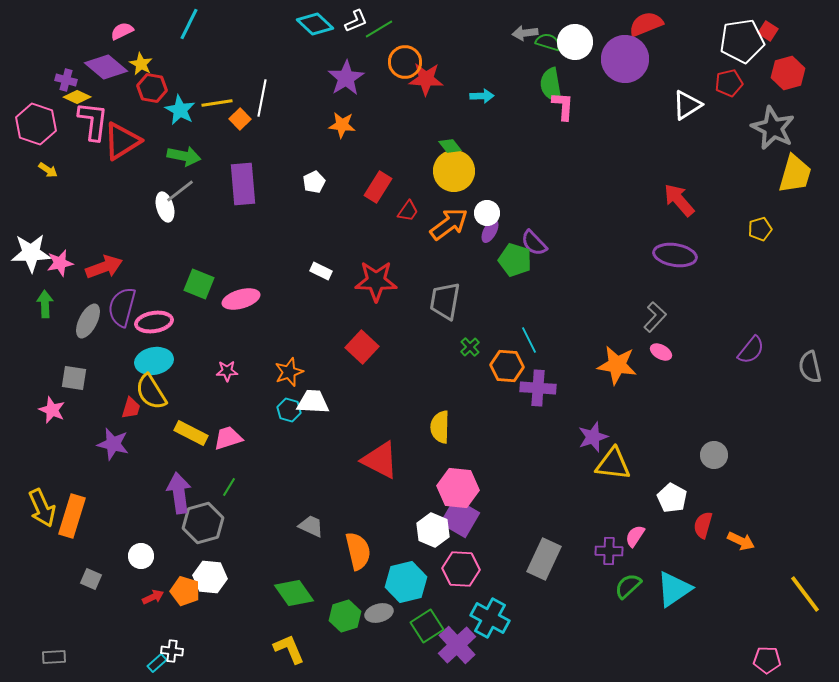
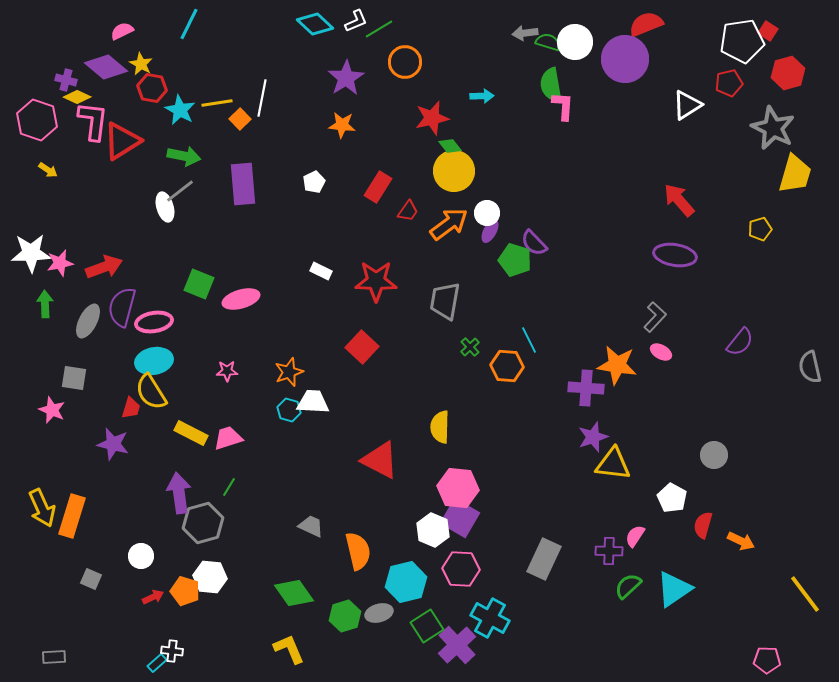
red star at (426, 79): moved 6 px right, 39 px down; rotated 16 degrees counterclockwise
pink hexagon at (36, 124): moved 1 px right, 4 px up
purple semicircle at (751, 350): moved 11 px left, 8 px up
purple cross at (538, 388): moved 48 px right
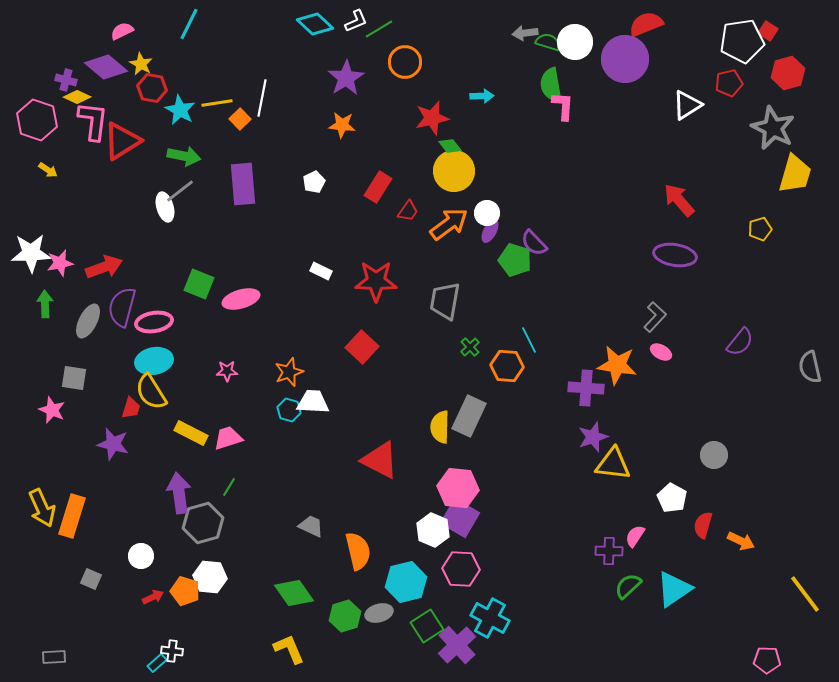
gray rectangle at (544, 559): moved 75 px left, 143 px up
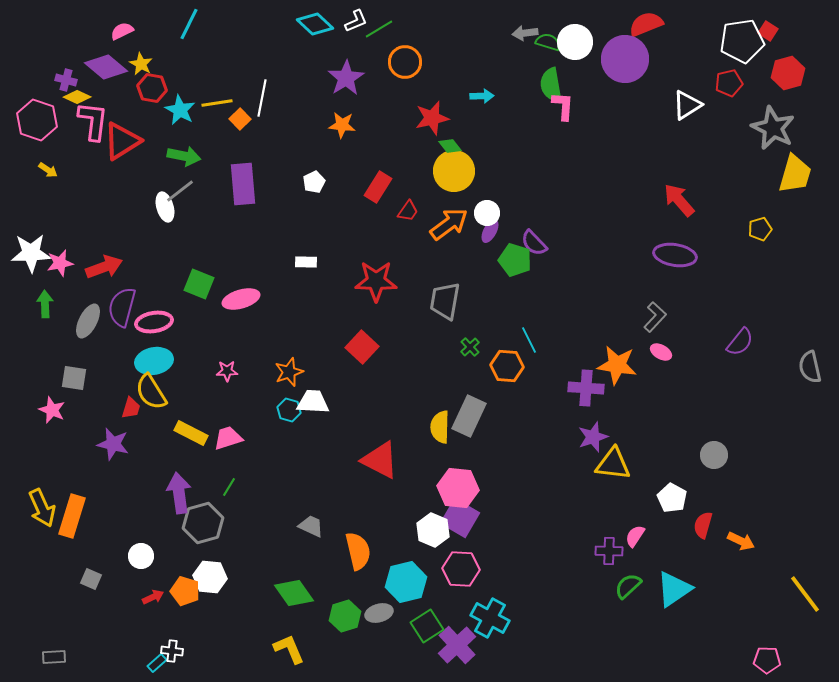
white rectangle at (321, 271): moved 15 px left, 9 px up; rotated 25 degrees counterclockwise
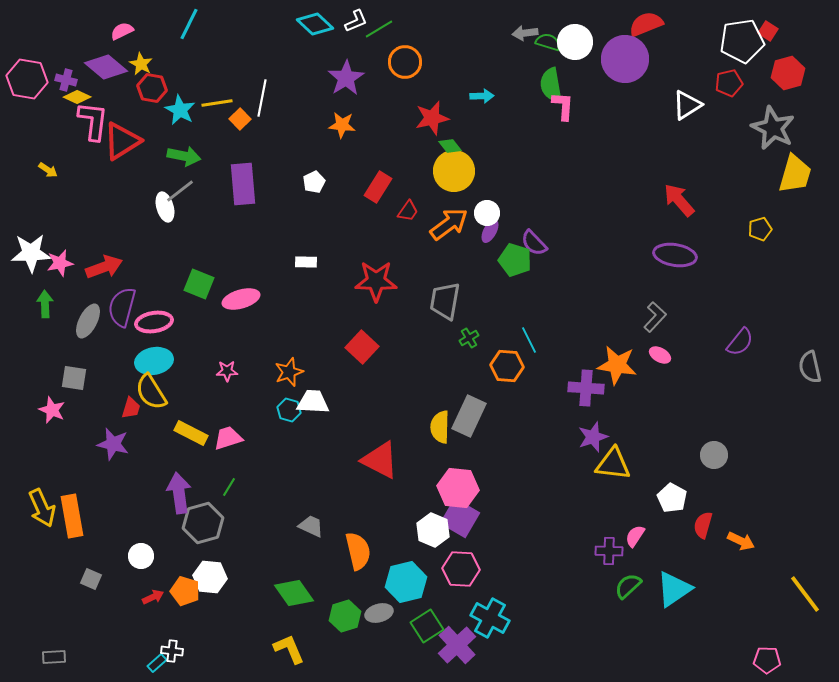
pink hexagon at (37, 120): moved 10 px left, 41 px up; rotated 9 degrees counterclockwise
green cross at (470, 347): moved 1 px left, 9 px up; rotated 12 degrees clockwise
pink ellipse at (661, 352): moved 1 px left, 3 px down
orange rectangle at (72, 516): rotated 27 degrees counterclockwise
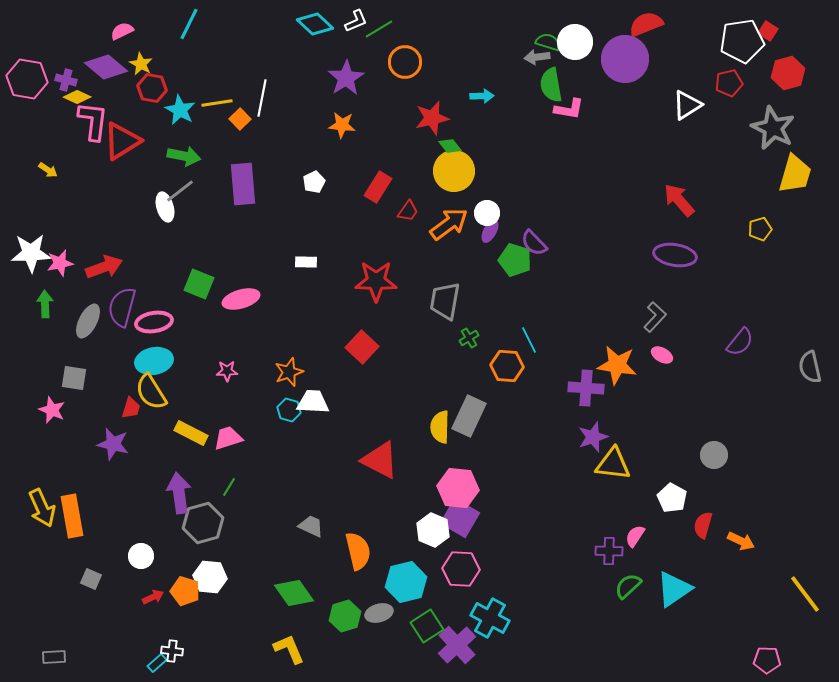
gray arrow at (525, 33): moved 12 px right, 24 px down
pink L-shape at (563, 106): moved 6 px right, 3 px down; rotated 96 degrees clockwise
pink ellipse at (660, 355): moved 2 px right
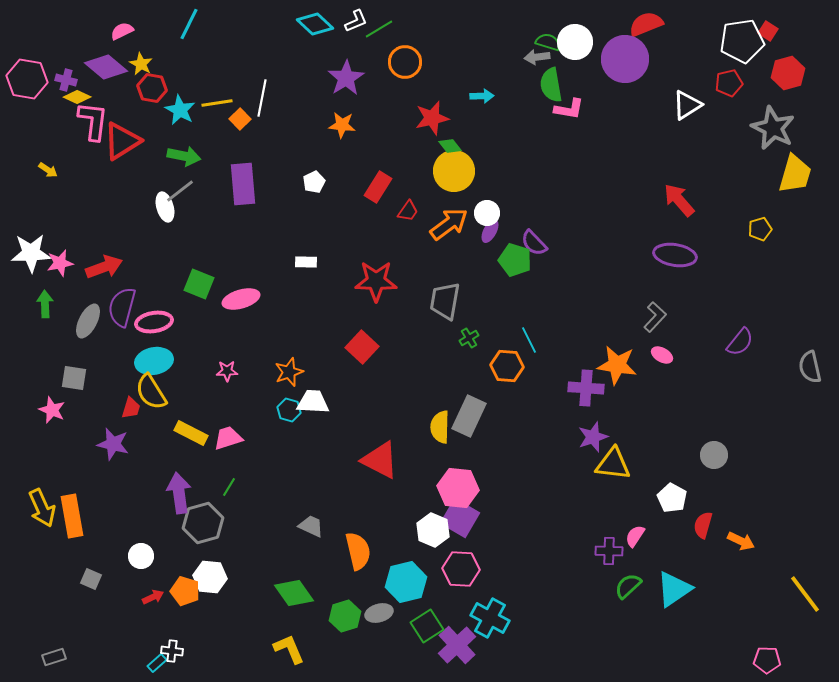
gray rectangle at (54, 657): rotated 15 degrees counterclockwise
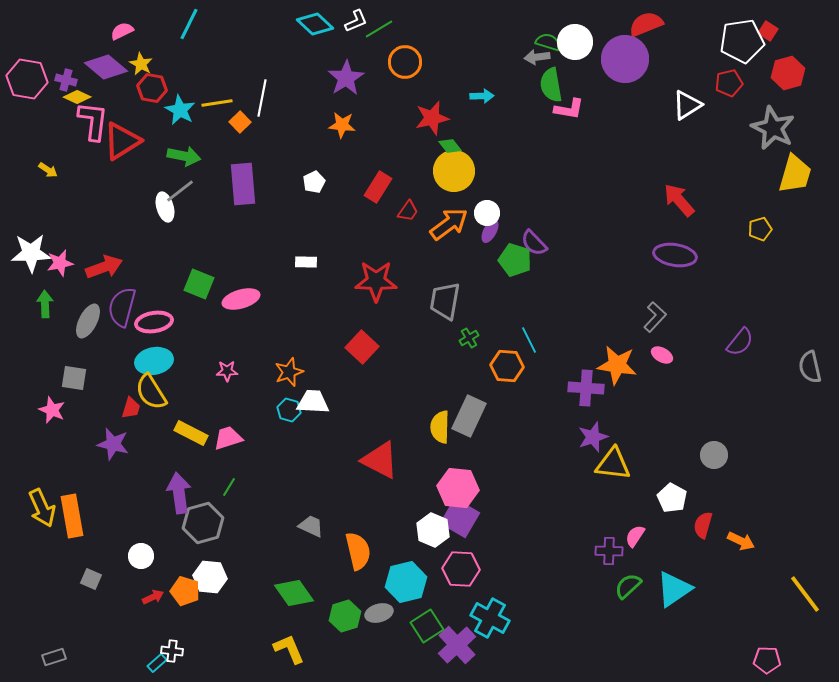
orange square at (240, 119): moved 3 px down
